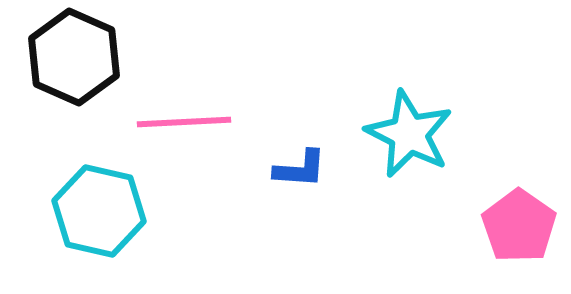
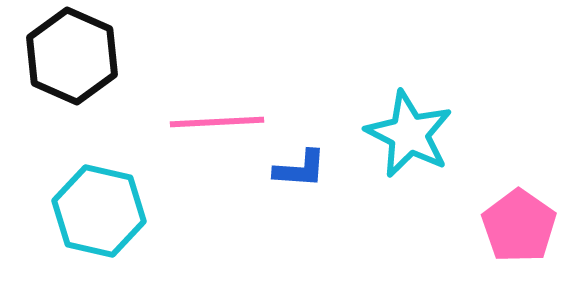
black hexagon: moved 2 px left, 1 px up
pink line: moved 33 px right
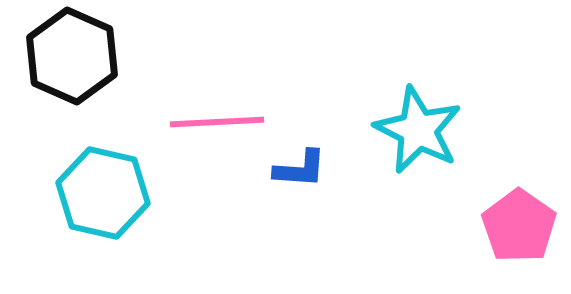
cyan star: moved 9 px right, 4 px up
cyan hexagon: moved 4 px right, 18 px up
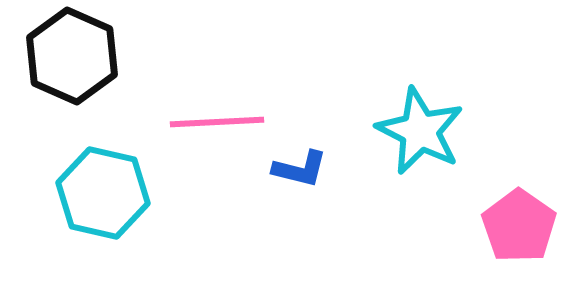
cyan star: moved 2 px right, 1 px down
blue L-shape: rotated 10 degrees clockwise
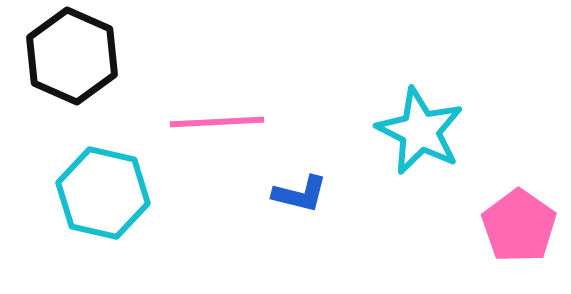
blue L-shape: moved 25 px down
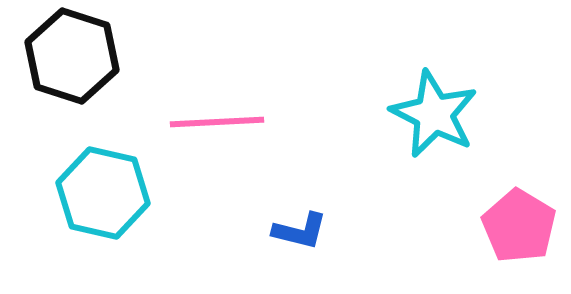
black hexagon: rotated 6 degrees counterclockwise
cyan star: moved 14 px right, 17 px up
blue L-shape: moved 37 px down
pink pentagon: rotated 4 degrees counterclockwise
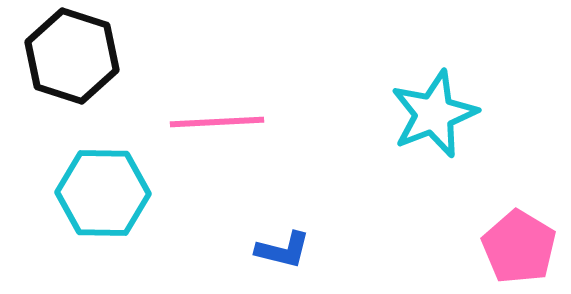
cyan star: rotated 24 degrees clockwise
cyan hexagon: rotated 12 degrees counterclockwise
pink pentagon: moved 21 px down
blue L-shape: moved 17 px left, 19 px down
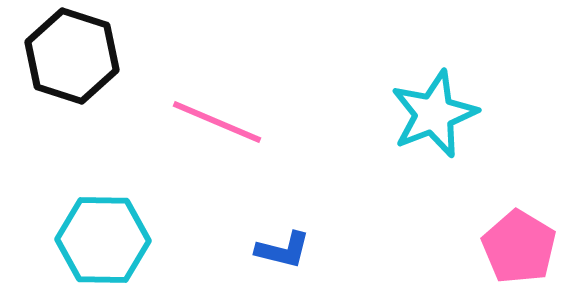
pink line: rotated 26 degrees clockwise
cyan hexagon: moved 47 px down
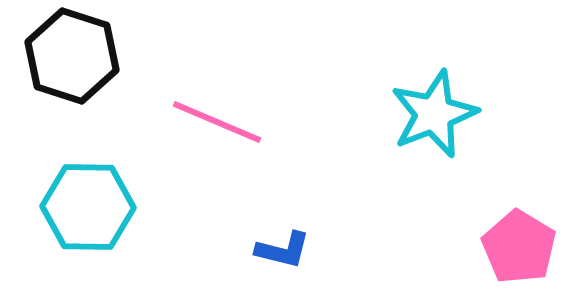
cyan hexagon: moved 15 px left, 33 px up
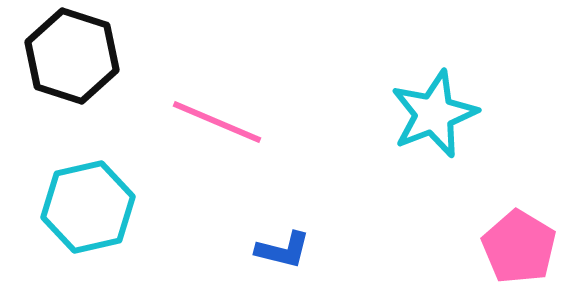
cyan hexagon: rotated 14 degrees counterclockwise
